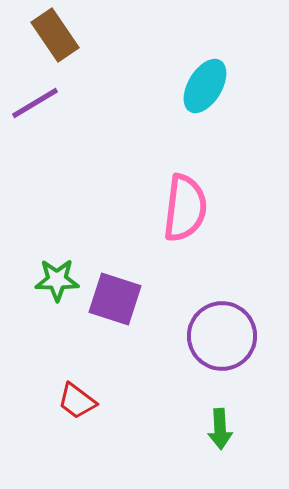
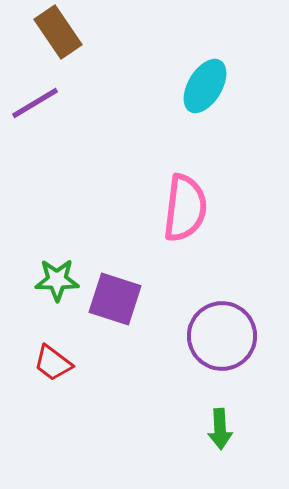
brown rectangle: moved 3 px right, 3 px up
red trapezoid: moved 24 px left, 38 px up
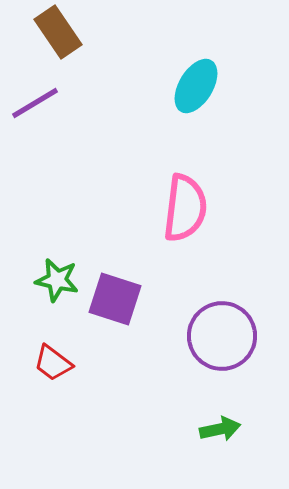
cyan ellipse: moved 9 px left
green star: rotated 12 degrees clockwise
green arrow: rotated 99 degrees counterclockwise
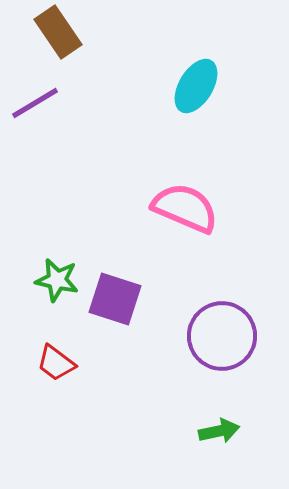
pink semicircle: rotated 74 degrees counterclockwise
red trapezoid: moved 3 px right
green arrow: moved 1 px left, 2 px down
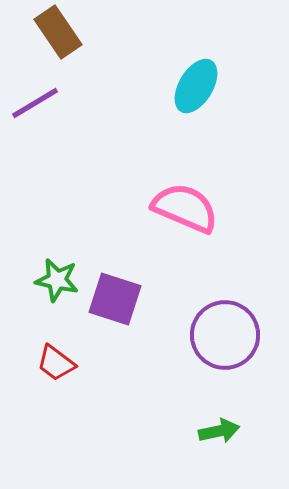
purple circle: moved 3 px right, 1 px up
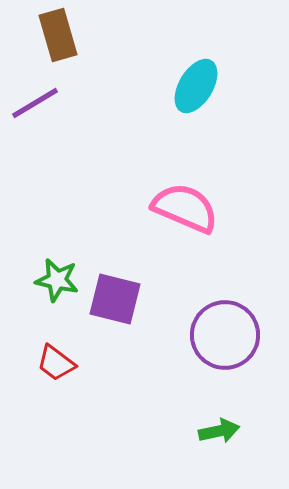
brown rectangle: moved 3 px down; rotated 18 degrees clockwise
purple square: rotated 4 degrees counterclockwise
